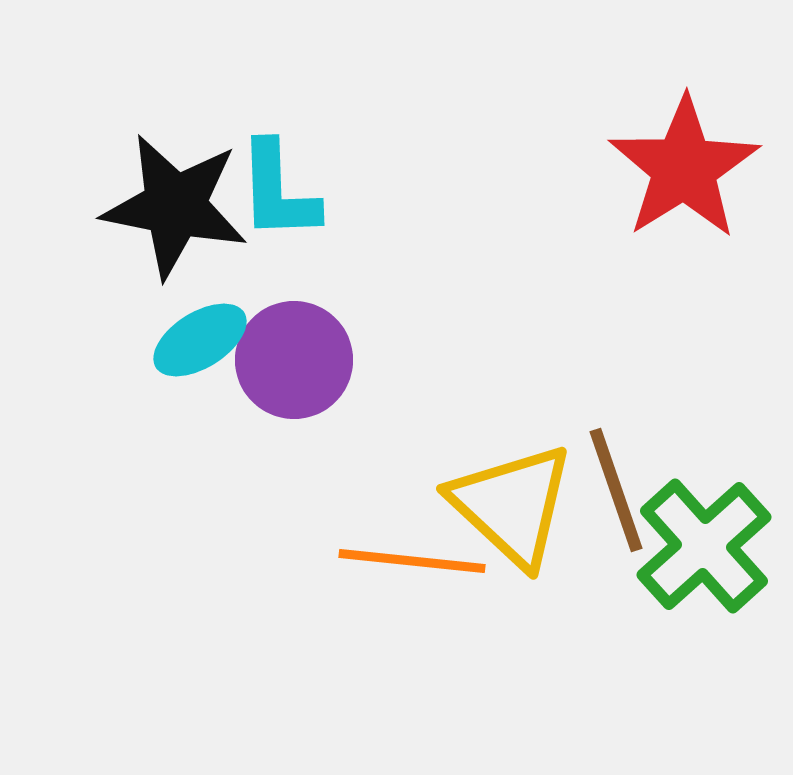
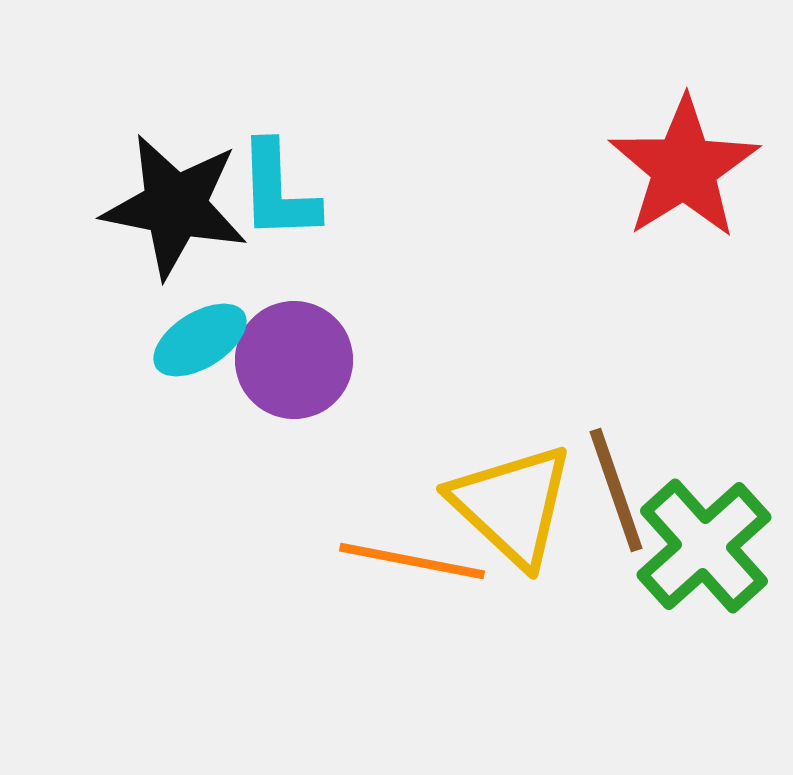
orange line: rotated 5 degrees clockwise
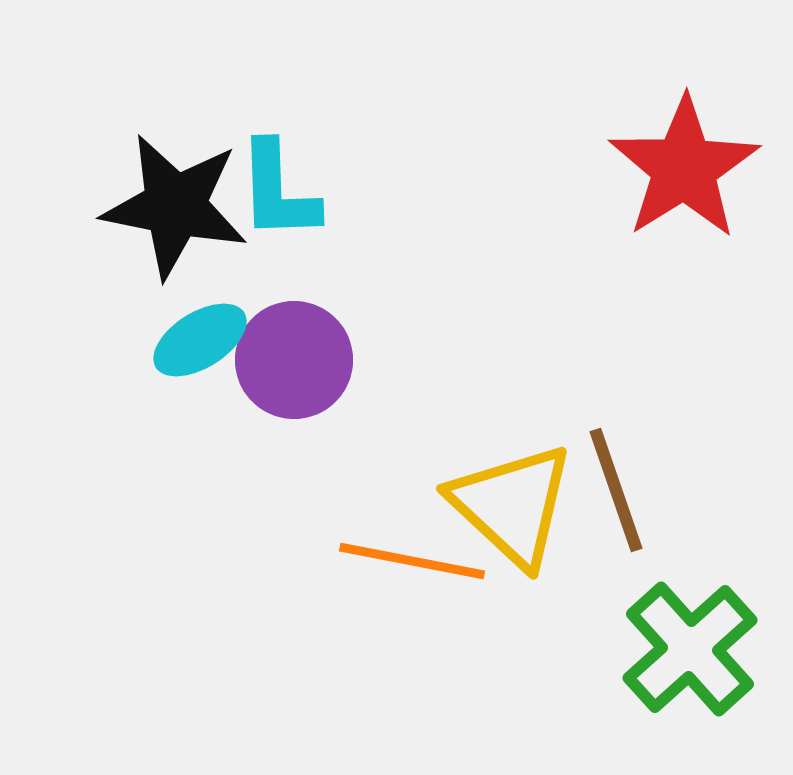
green cross: moved 14 px left, 103 px down
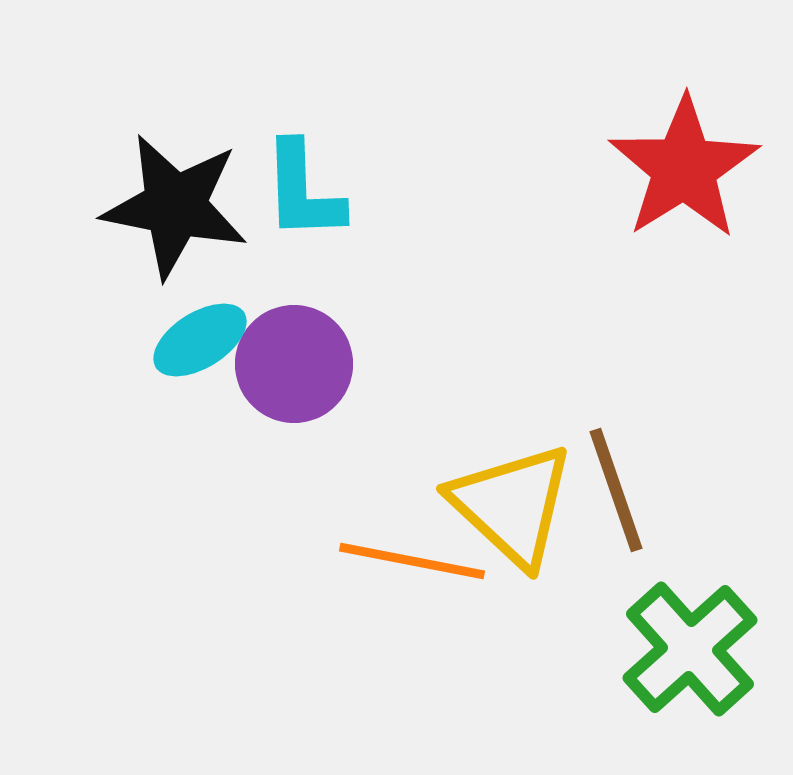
cyan L-shape: moved 25 px right
purple circle: moved 4 px down
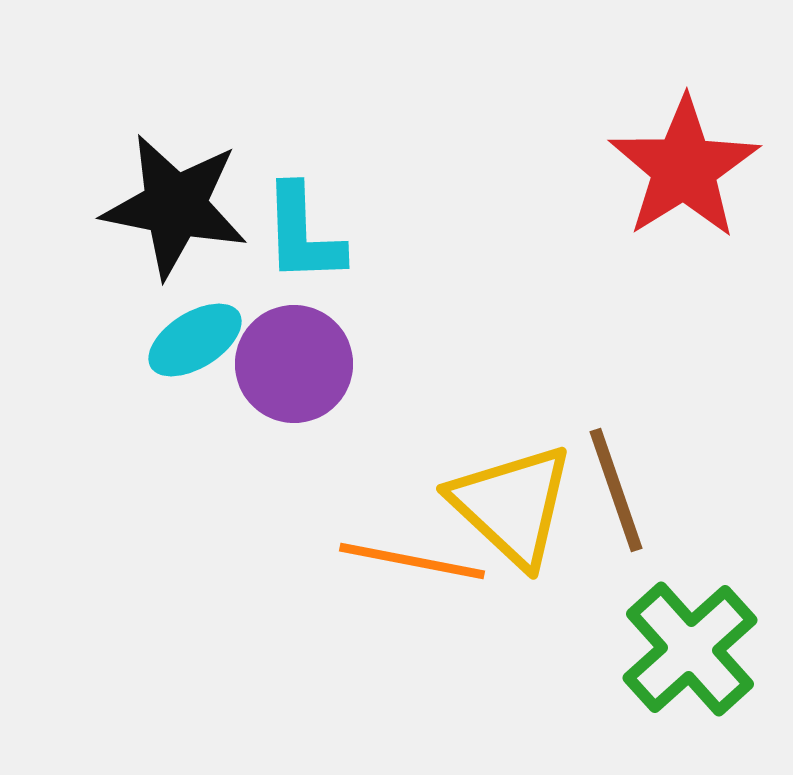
cyan L-shape: moved 43 px down
cyan ellipse: moved 5 px left
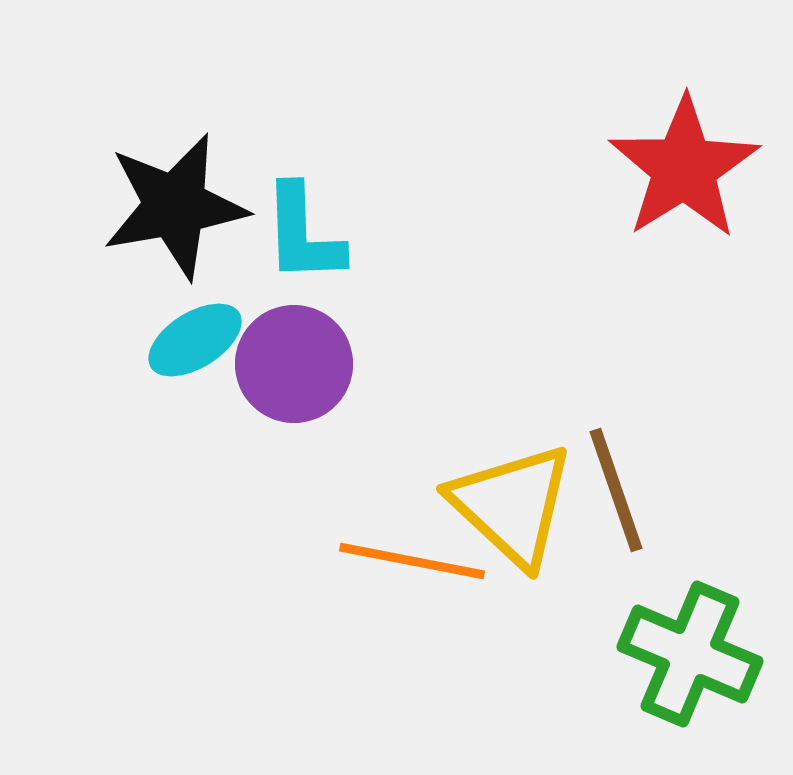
black star: rotated 21 degrees counterclockwise
green cross: moved 5 px down; rotated 25 degrees counterclockwise
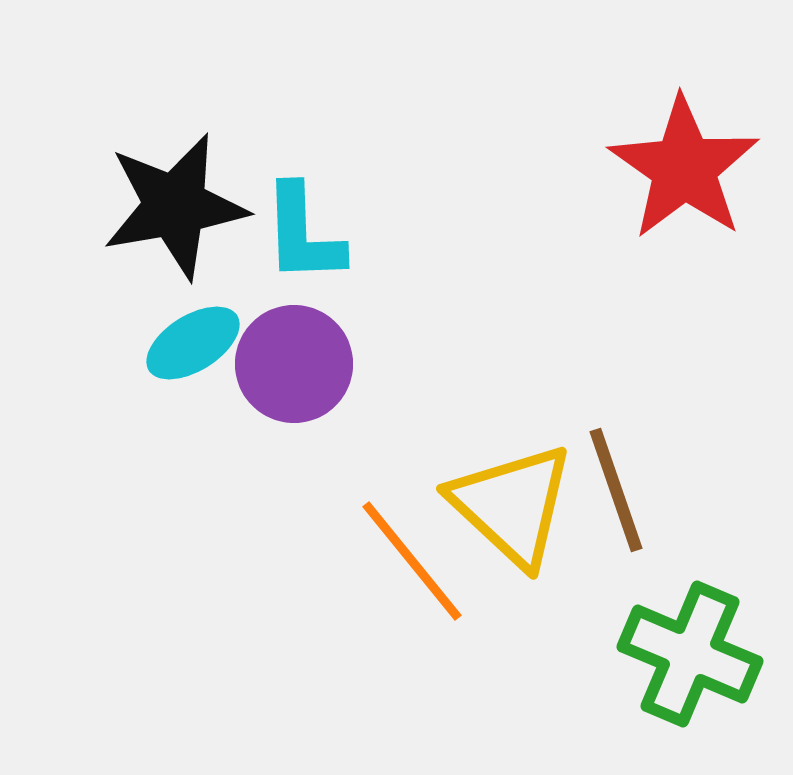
red star: rotated 5 degrees counterclockwise
cyan ellipse: moved 2 px left, 3 px down
orange line: rotated 40 degrees clockwise
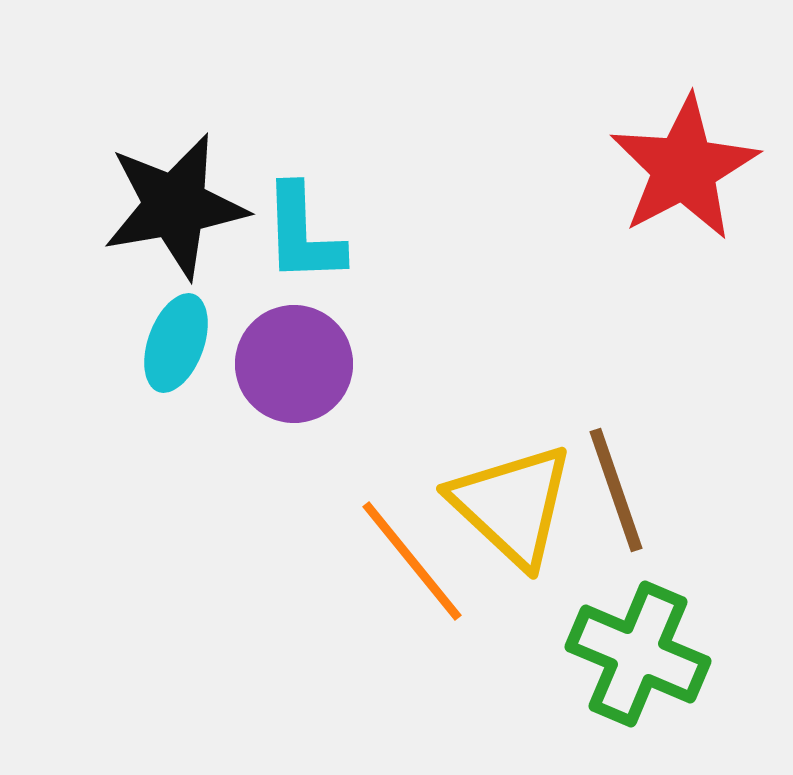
red star: rotated 9 degrees clockwise
cyan ellipse: moved 17 px left; rotated 38 degrees counterclockwise
green cross: moved 52 px left
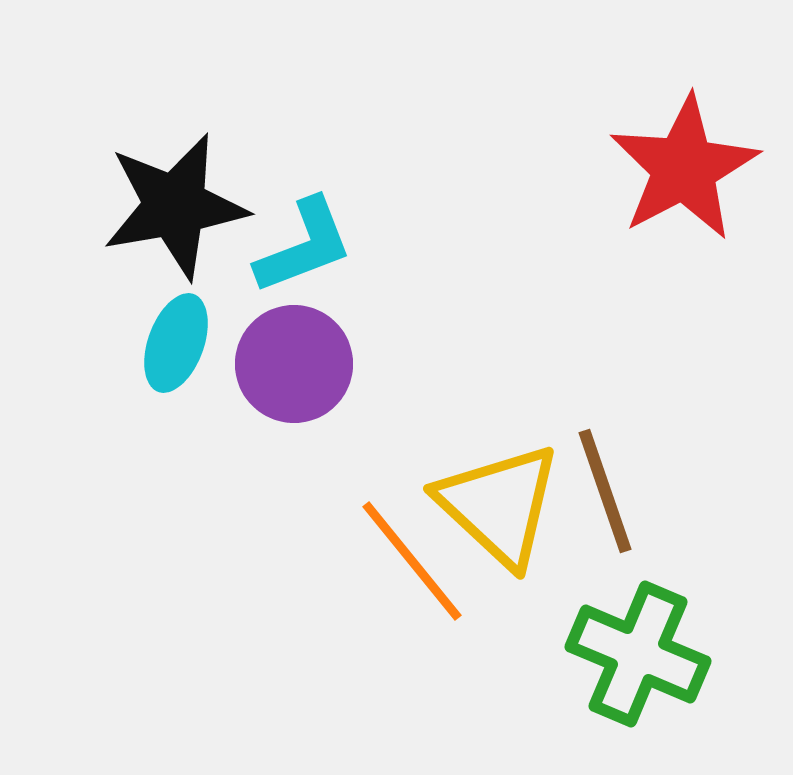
cyan L-shape: moved 1 px right, 12 px down; rotated 109 degrees counterclockwise
brown line: moved 11 px left, 1 px down
yellow triangle: moved 13 px left
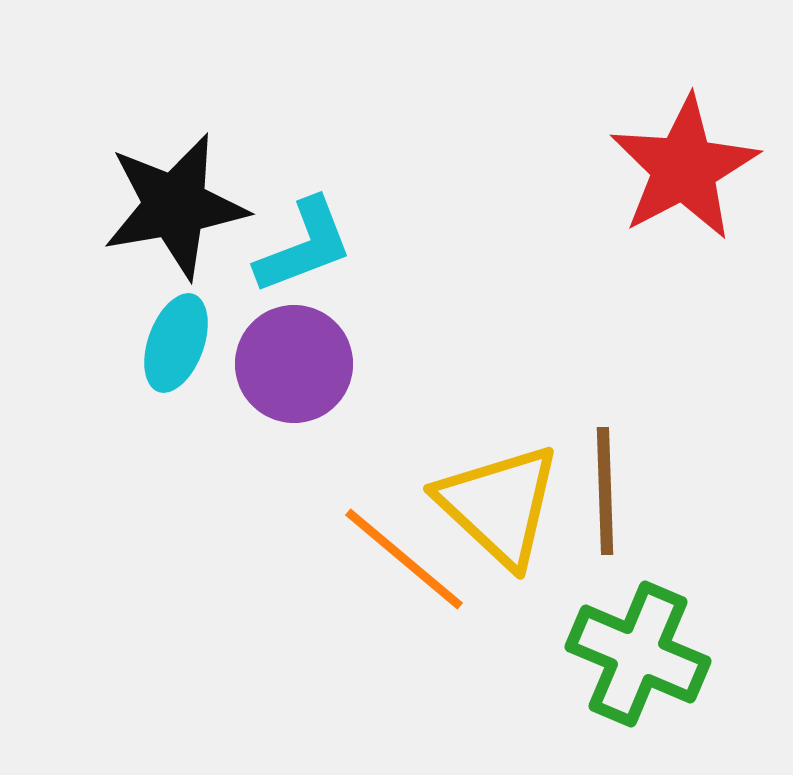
brown line: rotated 17 degrees clockwise
orange line: moved 8 px left, 2 px up; rotated 11 degrees counterclockwise
